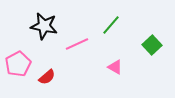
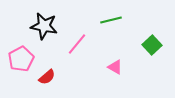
green line: moved 5 px up; rotated 35 degrees clockwise
pink line: rotated 25 degrees counterclockwise
pink pentagon: moved 3 px right, 5 px up
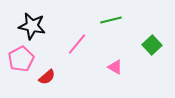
black star: moved 12 px left
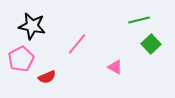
green line: moved 28 px right
green square: moved 1 px left, 1 px up
red semicircle: rotated 18 degrees clockwise
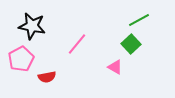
green line: rotated 15 degrees counterclockwise
green square: moved 20 px left
red semicircle: rotated 12 degrees clockwise
